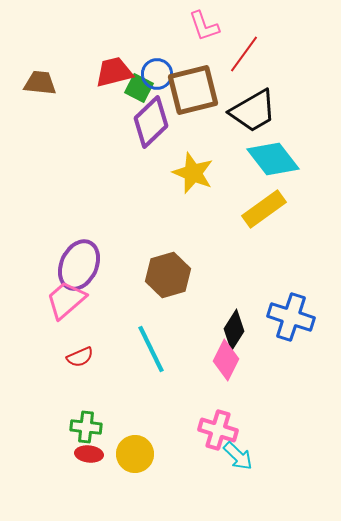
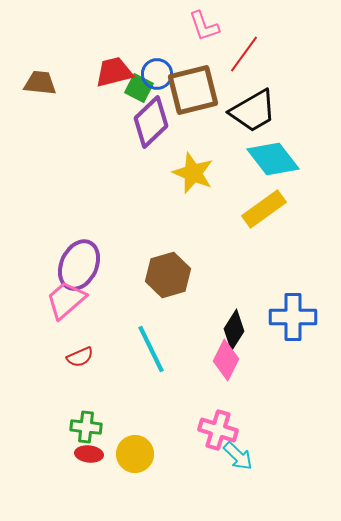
blue cross: moved 2 px right; rotated 18 degrees counterclockwise
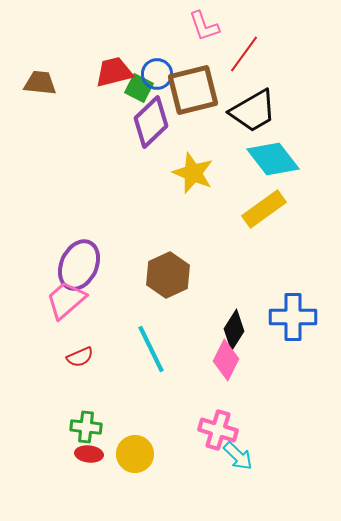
brown hexagon: rotated 9 degrees counterclockwise
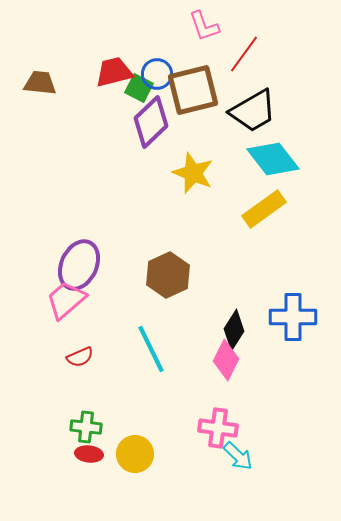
pink cross: moved 2 px up; rotated 9 degrees counterclockwise
